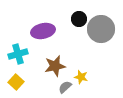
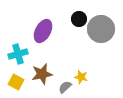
purple ellipse: rotated 50 degrees counterclockwise
brown star: moved 13 px left, 8 px down
yellow square: rotated 14 degrees counterclockwise
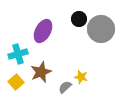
brown star: moved 1 px left, 2 px up; rotated 10 degrees counterclockwise
yellow square: rotated 21 degrees clockwise
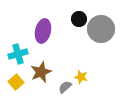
purple ellipse: rotated 15 degrees counterclockwise
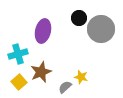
black circle: moved 1 px up
yellow square: moved 3 px right
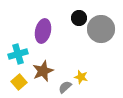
brown star: moved 2 px right, 1 px up
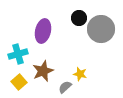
yellow star: moved 1 px left, 3 px up
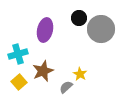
purple ellipse: moved 2 px right, 1 px up
yellow star: rotated 16 degrees clockwise
gray semicircle: moved 1 px right
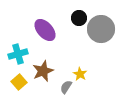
purple ellipse: rotated 55 degrees counterclockwise
gray semicircle: rotated 16 degrees counterclockwise
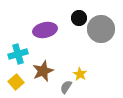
purple ellipse: rotated 60 degrees counterclockwise
yellow square: moved 3 px left
